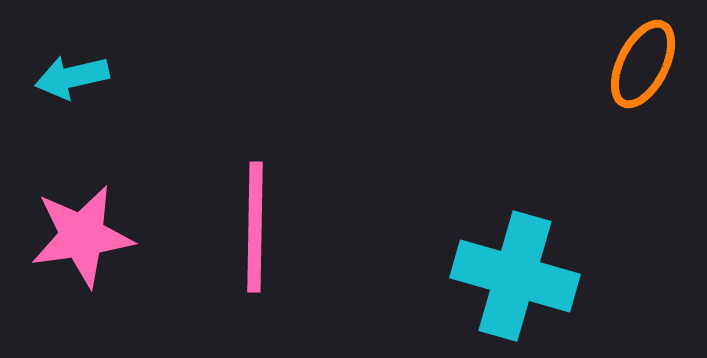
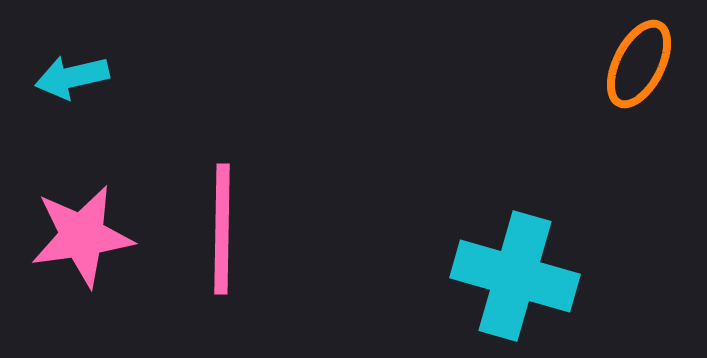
orange ellipse: moved 4 px left
pink line: moved 33 px left, 2 px down
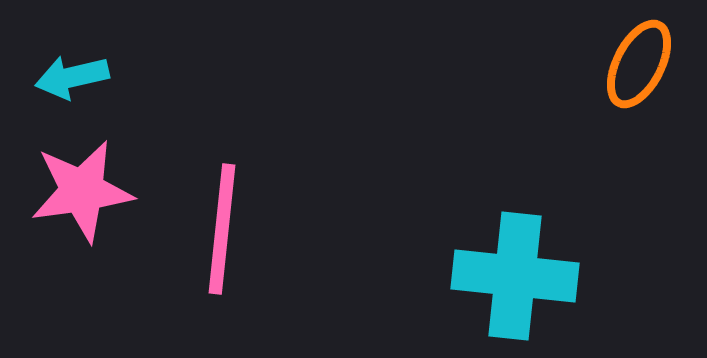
pink line: rotated 5 degrees clockwise
pink star: moved 45 px up
cyan cross: rotated 10 degrees counterclockwise
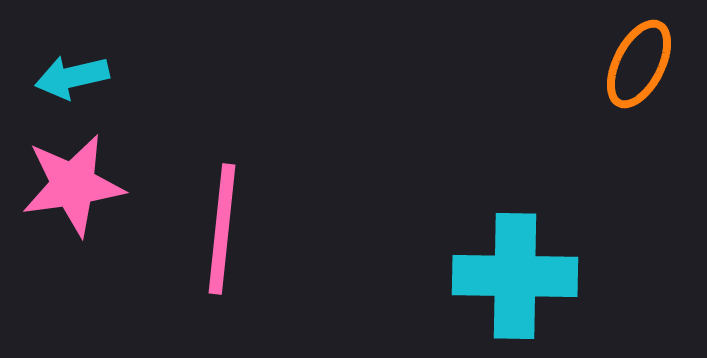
pink star: moved 9 px left, 6 px up
cyan cross: rotated 5 degrees counterclockwise
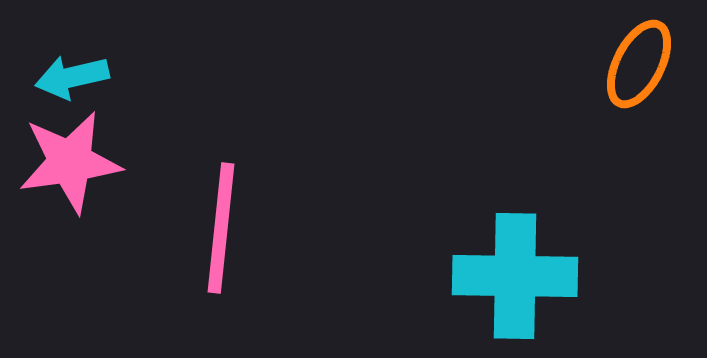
pink star: moved 3 px left, 23 px up
pink line: moved 1 px left, 1 px up
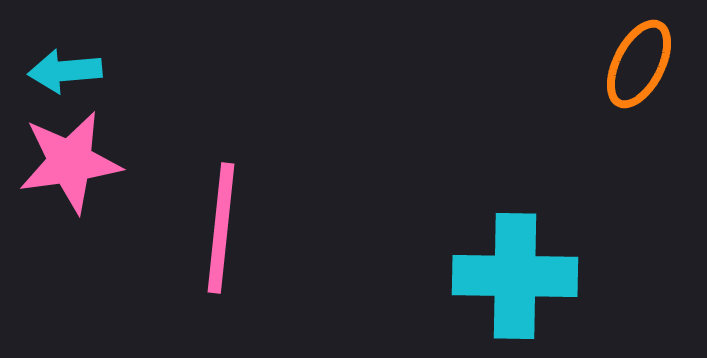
cyan arrow: moved 7 px left, 6 px up; rotated 8 degrees clockwise
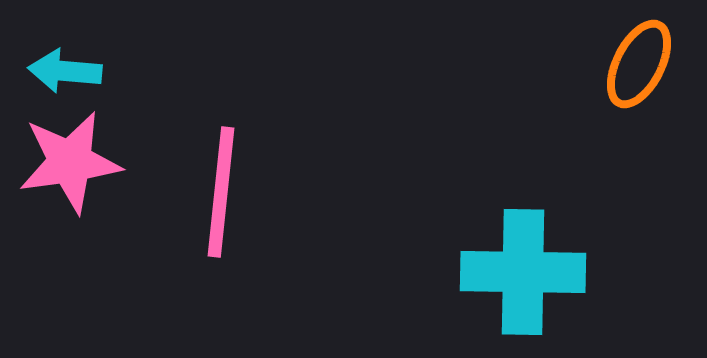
cyan arrow: rotated 10 degrees clockwise
pink line: moved 36 px up
cyan cross: moved 8 px right, 4 px up
